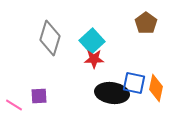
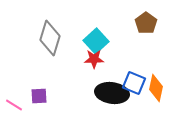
cyan square: moved 4 px right
blue square: rotated 10 degrees clockwise
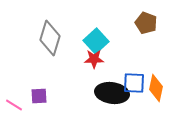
brown pentagon: rotated 15 degrees counterclockwise
blue square: rotated 20 degrees counterclockwise
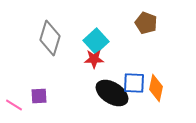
black ellipse: rotated 24 degrees clockwise
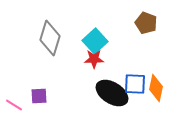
cyan square: moved 1 px left
blue square: moved 1 px right, 1 px down
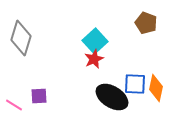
gray diamond: moved 29 px left
red star: rotated 24 degrees counterclockwise
black ellipse: moved 4 px down
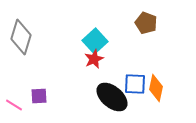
gray diamond: moved 1 px up
black ellipse: rotated 8 degrees clockwise
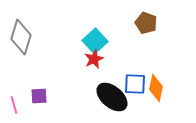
pink line: rotated 42 degrees clockwise
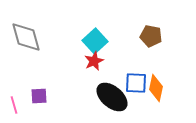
brown pentagon: moved 5 px right, 13 px down; rotated 10 degrees counterclockwise
gray diamond: moved 5 px right; rotated 32 degrees counterclockwise
red star: moved 2 px down
blue square: moved 1 px right, 1 px up
